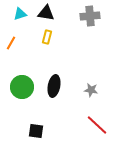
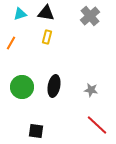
gray cross: rotated 36 degrees counterclockwise
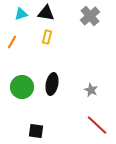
cyan triangle: moved 1 px right
orange line: moved 1 px right, 1 px up
black ellipse: moved 2 px left, 2 px up
gray star: rotated 16 degrees clockwise
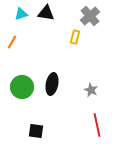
yellow rectangle: moved 28 px right
red line: rotated 35 degrees clockwise
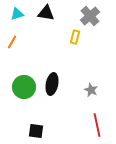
cyan triangle: moved 4 px left
green circle: moved 2 px right
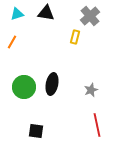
gray star: rotated 24 degrees clockwise
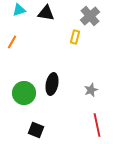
cyan triangle: moved 2 px right, 4 px up
green circle: moved 6 px down
black square: moved 1 px up; rotated 14 degrees clockwise
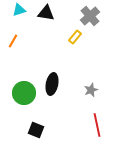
yellow rectangle: rotated 24 degrees clockwise
orange line: moved 1 px right, 1 px up
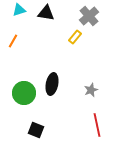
gray cross: moved 1 px left
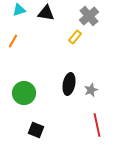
black ellipse: moved 17 px right
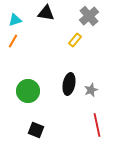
cyan triangle: moved 4 px left, 10 px down
yellow rectangle: moved 3 px down
green circle: moved 4 px right, 2 px up
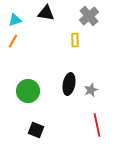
yellow rectangle: rotated 40 degrees counterclockwise
